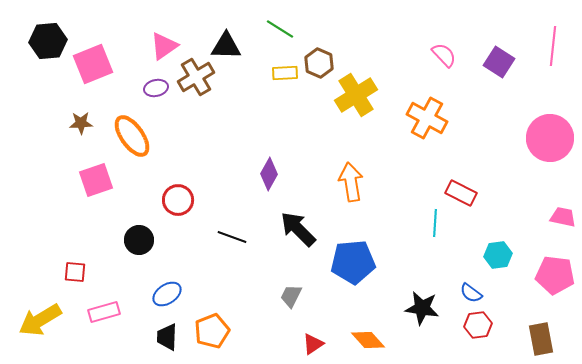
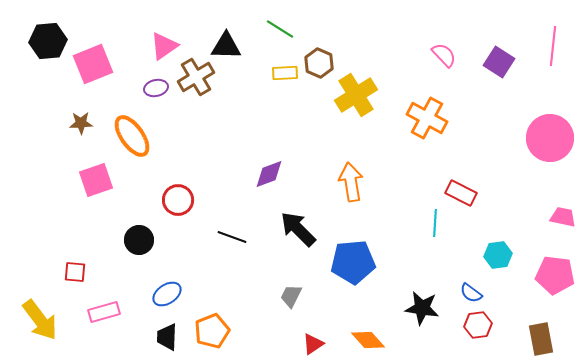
purple diamond at (269, 174): rotated 40 degrees clockwise
yellow arrow at (40, 320): rotated 96 degrees counterclockwise
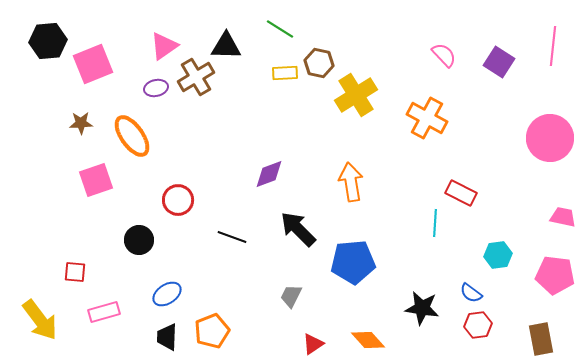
brown hexagon at (319, 63): rotated 12 degrees counterclockwise
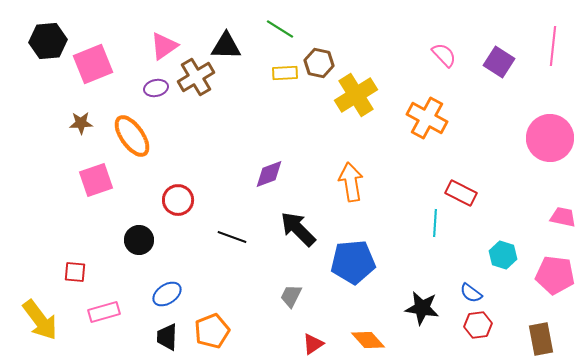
cyan hexagon at (498, 255): moved 5 px right; rotated 24 degrees clockwise
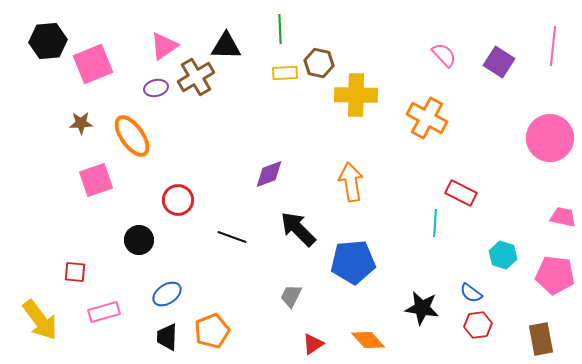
green line at (280, 29): rotated 56 degrees clockwise
yellow cross at (356, 95): rotated 33 degrees clockwise
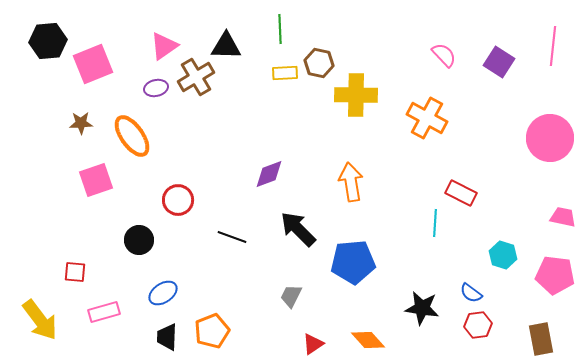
blue ellipse at (167, 294): moved 4 px left, 1 px up
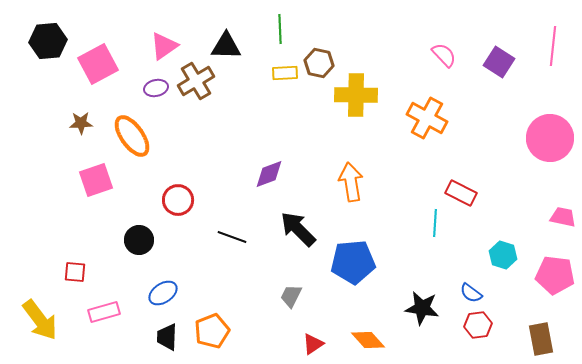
pink square at (93, 64): moved 5 px right; rotated 6 degrees counterclockwise
brown cross at (196, 77): moved 4 px down
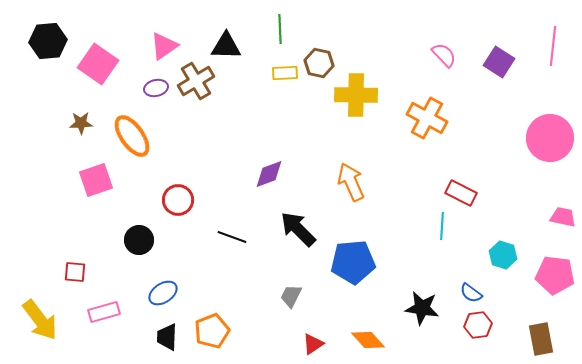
pink square at (98, 64): rotated 27 degrees counterclockwise
orange arrow at (351, 182): rotated 15 degrees counterclockwise
cyan line at (435, 223): moved 7 px right, 3 px down
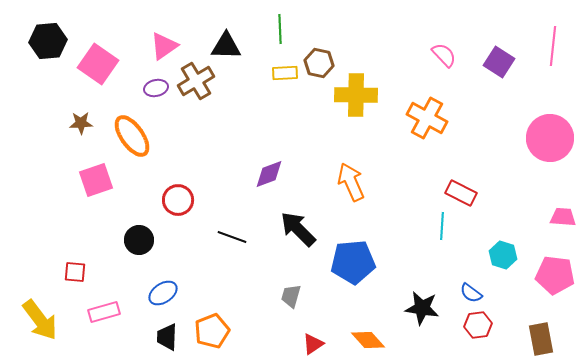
pink trapezoid at (563, 217): rotated 8 degrees counterclockwise
gray trapezoid at (291, 296): rotated 10 degrees counterclockwise
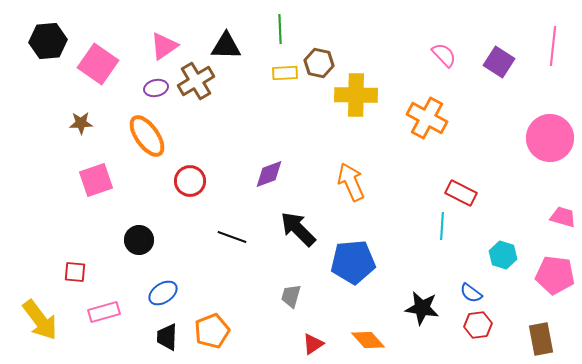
orange ellipse at (132, 136): moved 15 px right
red circle at (178, 200): moved 12 px right, 19 px up
pink trapezoid at (563, 217): rotated 12 degrees clockwise
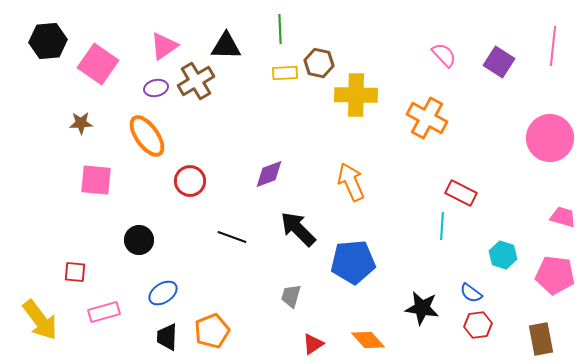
pink square at (96, 180): rotated 24 degrees clockwise
